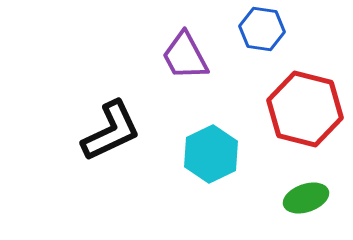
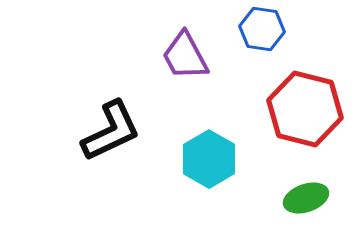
cyan hexagon: moved 2 px left, 5 px down; rotated 4 degrees counterclockwise
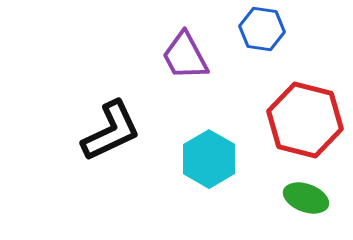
red hexagon: moved 11 px down
green ellipse: rotated 39 degrees clockwise
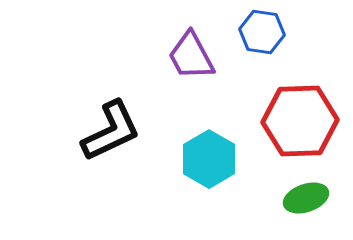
blue hexagon: moved 3 px down
purple trapezoid: moved 6 px right
red hexagon: moved 5 px left, 1 px down; rotated 16 degrees counterclockwise
green ellipse: rotated 39 degrees counterclockwise
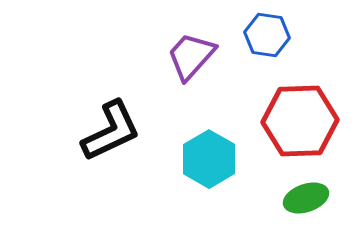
blue hexagon: moved 5 px right, 3 px down
purple trapezoid: rotated 70 degrees clockwise
